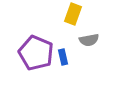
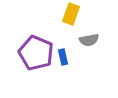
yellow rectangle: moved 2 px left
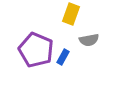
purple pentagon: moved 3 px up
blue rectangle: rotated 42 degrees clockwise
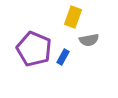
yellow rectangle: moved 2 px right, 3 px down
purple pentagon: moved 2 px left, 1 px up
